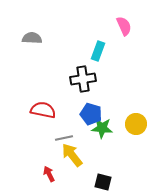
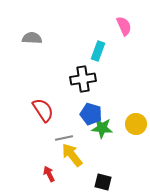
red semicircle: rotated 45 degrees clockwise
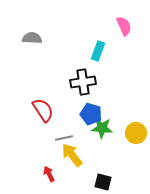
black cross: moved 3 px down
yellow circle: moved 9 px down
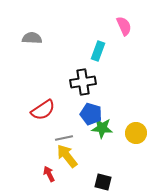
red semicircle: rotated 90 degrees clockwise
yellow arrow: moved 5 px left, 1 px down
